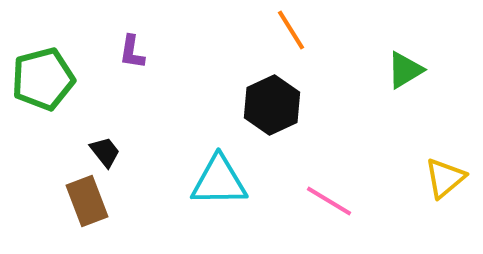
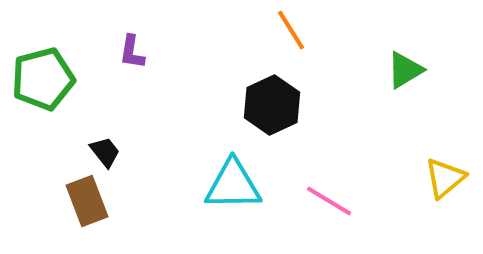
cyan triangle: moved 14 px right, 4 px down
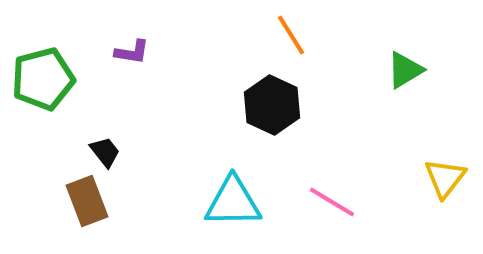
orange line: moved 5 px down
purple L-shape: rotated 90 degrees counterclockwise
black hexagon: rotated 10 degrees counterclockwise
yellow triangle: rotated 12 degrees counterclockwise
cyan triangle: moved 17 px down
pink line: moved 3 px right, 1 px down
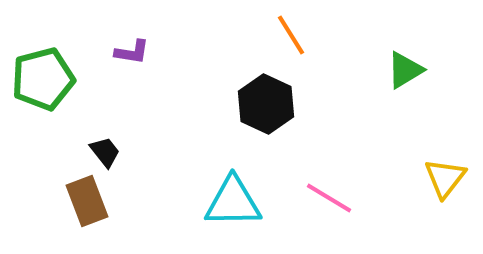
black hexagon: moved 6 px left, 1 px up
pink line: moved 3 px left, 4 px up
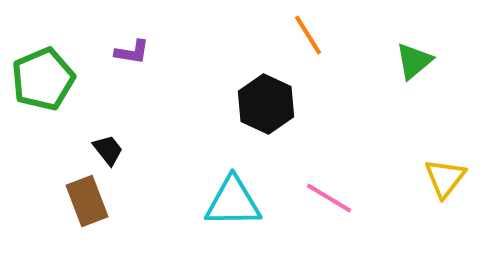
orange line: moved 17 px right
green triangle: moved 9 px right, 9 px up; rotated 9 degrees counterclockwise
green pentagon: rotated 8 degrees counterclockwise
black trapezoid: moved 3 px right, 2 px up
